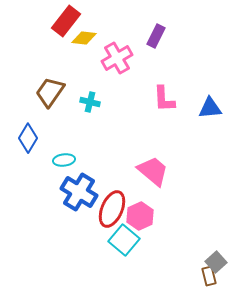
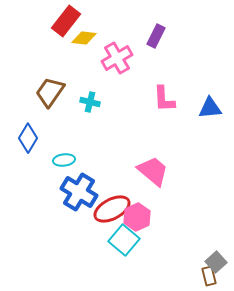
red ellipse: rotated 39 degrees clockwise
pink hexagon: moved 3 px left, 1 px down
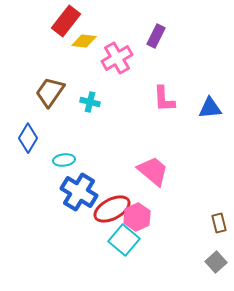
yellow diamond: moved 3 px down
brown rectangle: moved 10 px right, 53 px up
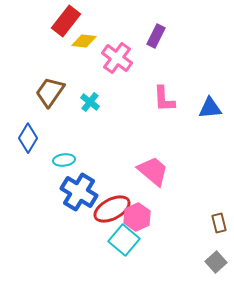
pink cross: rotated 24 degrees counterclockwise
cyan cross: rotated 24 degrees clockwise
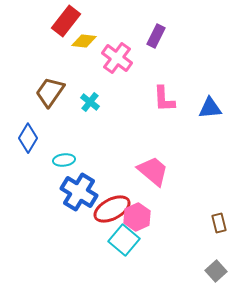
gray square: moved 9 px down
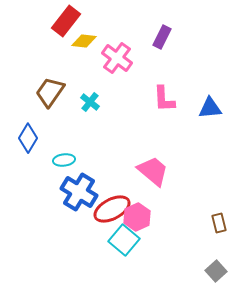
purple rectangle: moved 6 px right, 1 px down
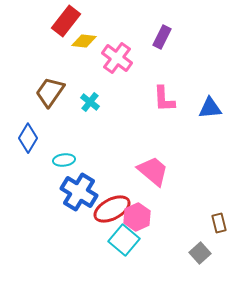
gray square: moved 16 px left, 18 px up
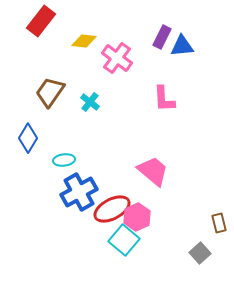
red rectangle: moved 25 px left
blue triangle: moved 28 px left, 62 px up
blue cross: rotated 30 degrees clockwise
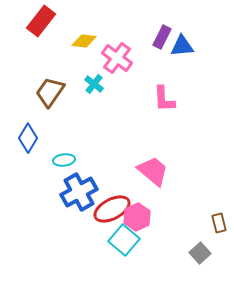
cyan cross: moved 4 px right, 18 px up
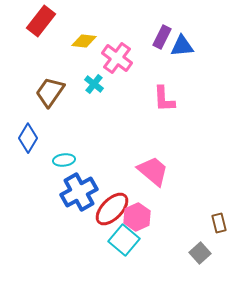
red ellipse: rotated 18 degrees counterclockwise
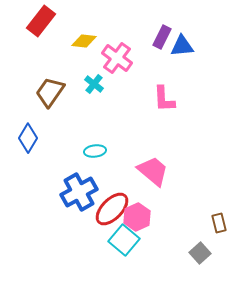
cyan ellipse: moved 31 px right, 9 px up
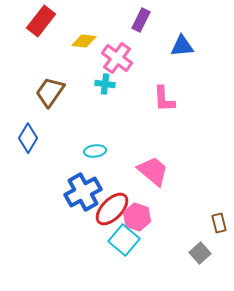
purple rectangle: moved 21 px left, 17 px up
cyan cross: moved 11 px right; rotated 30 degrees counterclockwise
blue cross: moved 4 px right
pink hexagon: rotated 16 degrees counterclockwise
